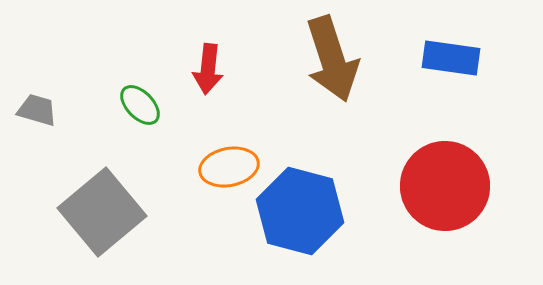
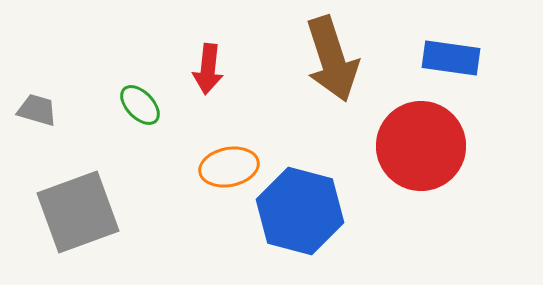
red circle: moved 24 px left, 40 px up
gray square: moved 24 px left; rotated 20 degrees clockwise
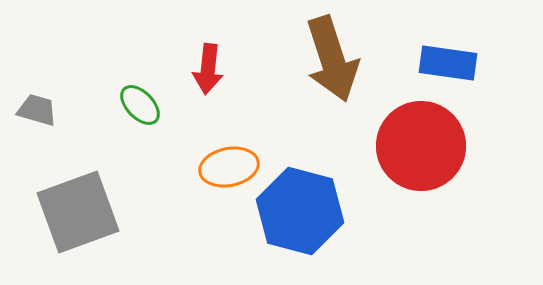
blue rectangle: moved 3 px left, 5 px down
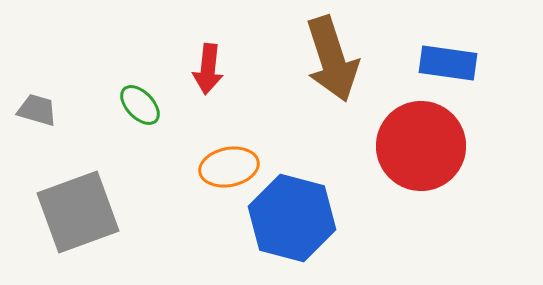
blue hexagon: moved 8 px left, 7 px down
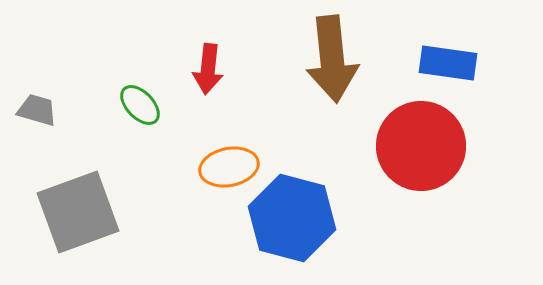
brown arrow: rotated 12 degrees clockwise
